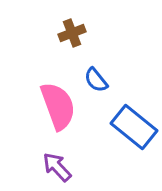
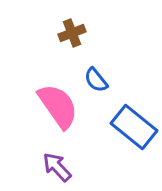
pink semicircle: rotated 15 degrees counterclockwise
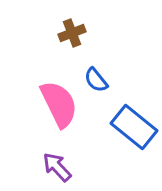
pink semicircle: moved 1 px right, 2 px up; rotated 9 degrees clockwise
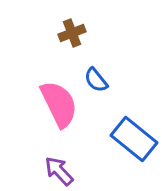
blue rectangle: moved 12 px down
purple arrow: moved 2 px right, 4 px down
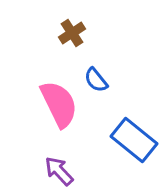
brown cross: rotated 12 degrees counterclockwise
blue rectangle: moved 1 px down
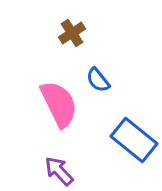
blue semicircle: moved 2 px right
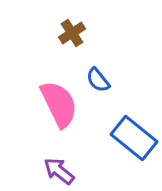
blue rectangle: moved 2 px up
purple arrow: rotated 8 degrees counterclockwise
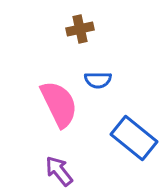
brown cross: moved 8 px right, 4 px up; rotated 20 degrees clockwise
blue semicircle: rotated 52 degrees counterclockwise
purple arrow: rotated 12 degrees clockwise
